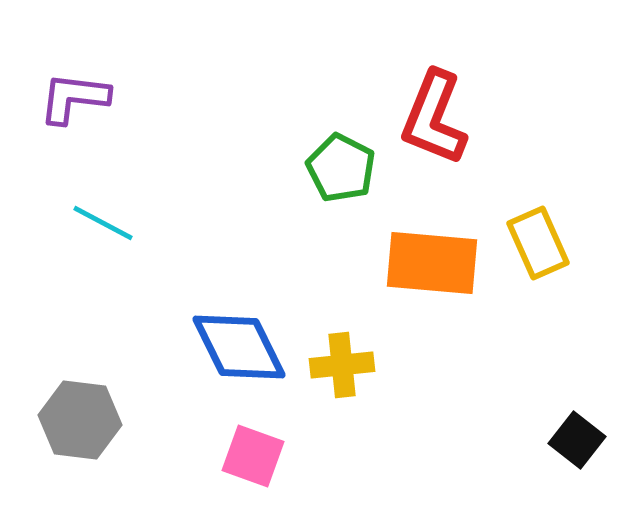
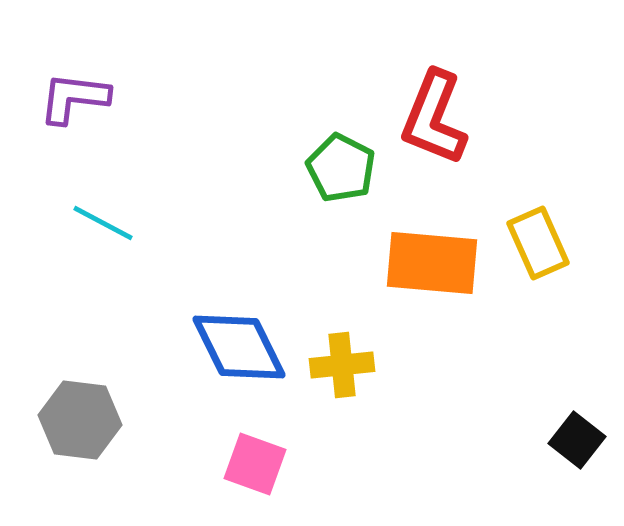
pink square: moved 2 px right, 8 px down
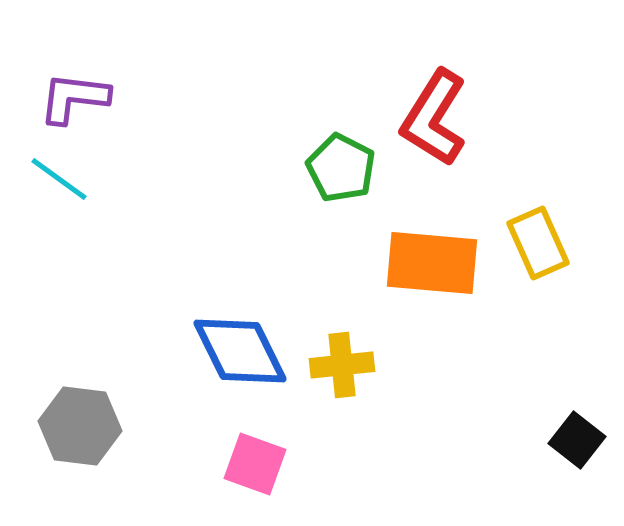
red L-shape: rotated 10 degrees clockwise
cyan line: moved 44 px left, 44 px up; rotated 8 degrees clockwise
blue diamond: moved 1 px right, 4 px down
gray hexagon: moved 6 px down
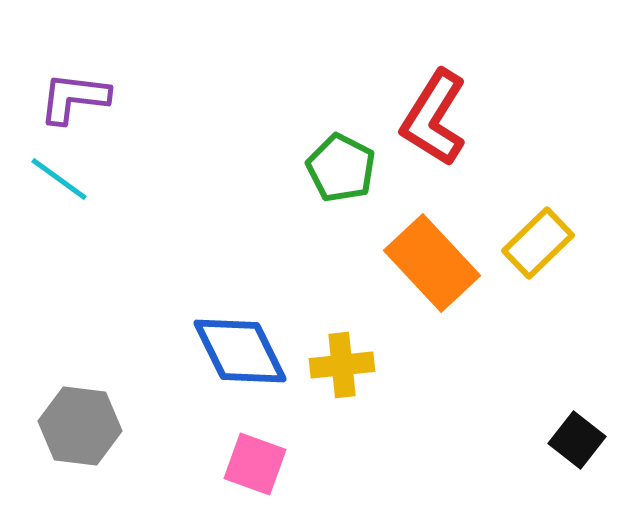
yellow rectangle: rotated 70 degrees clockwise
orange rectangle: rotated 42 degrees clockwise
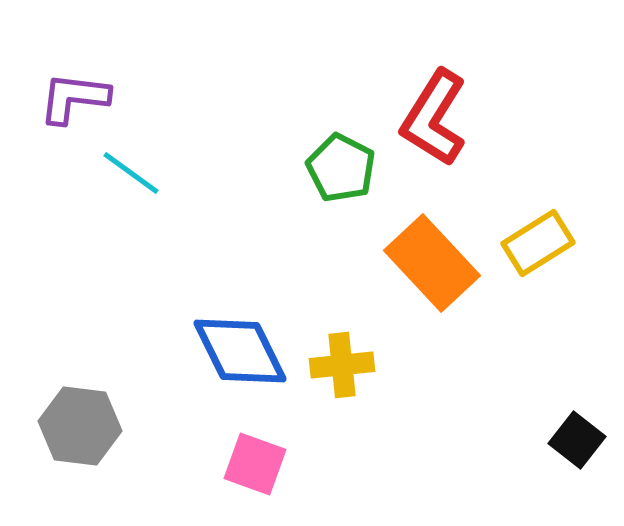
cyan line: moved 72 px right, 6 px up
yellow rectangle: rotated 12 degrees clockwise
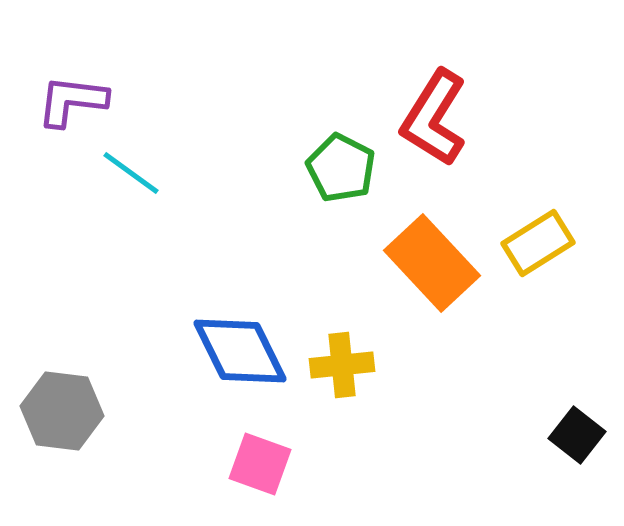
purple L-shape: moved 2 px left, 3 px down
gray hexagon: moved 18 px left, 15 px up
black square: moved 5 px up
pink square: moved 5 px right
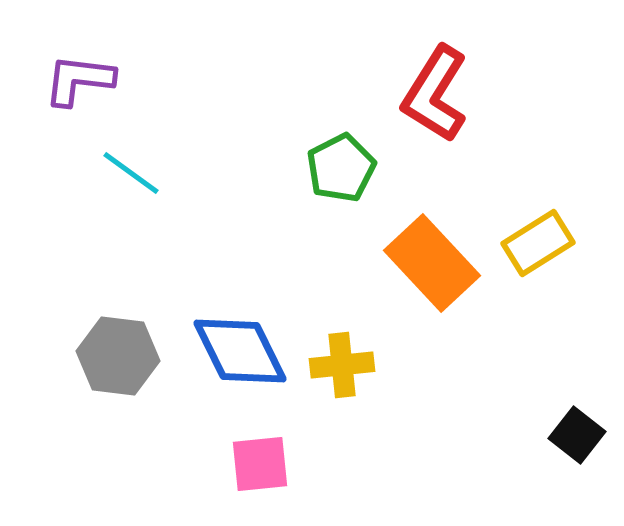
purple L-shape: moved 7 px right, 21 px up
red L-shape: moved 1 px right, 24 px up
green pentagon: rotated 18 degrees clockwise
gray hexagon: moved 56 px right, 55 px up
pink square: rotated 26 degrees counterclockwise
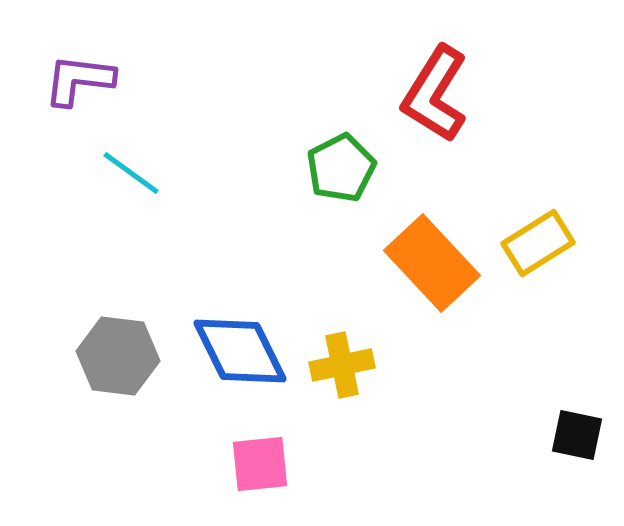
yellow cross: rotated 6 degrees counterclockwise
black square: rotated 26 degrees counterclockwise
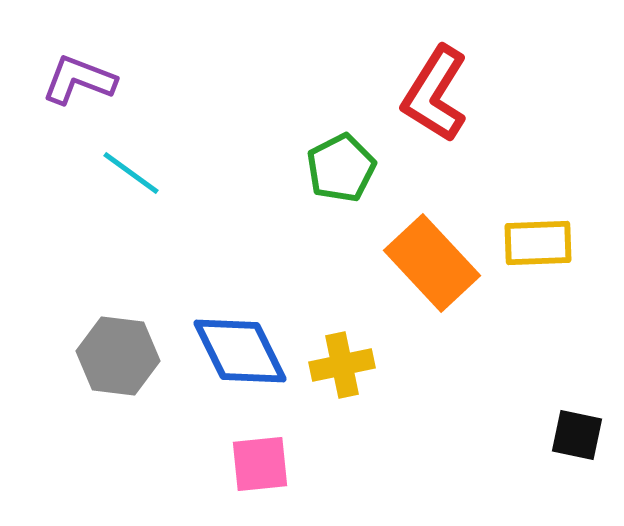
purple L-shape: rotated 14 degrees clockwise
yellow rectangle: rotated 30 degrees clockwise
